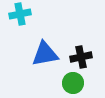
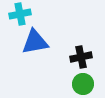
blue triangle: moved 10 px left, 12 px up
green circle: moved 10 px right, 1 px down
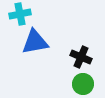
black cross: rotated 35 degrees clockwise
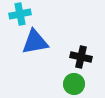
black cross: rotated 10 degrees counterclockwise
green circle: moved 9 px left
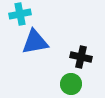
green circle: moved 3 px left
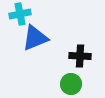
blue triangle: moved 4 px up; rotated 12 degrees counterclockwise
black cross: moved 1 px left, 1 px up; rotated 10 degrees counterclockwise
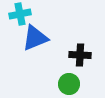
black cross: moved 1 px up
green circle: moved 2 px left
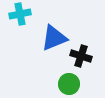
blue triangle: moved 19 px right
black cross: moved 1 px right, 1 px down; rotated 15 degrees clockwise
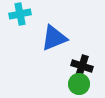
black cross: moved 1 px right, 10 px down
green circle: moved 10 px right
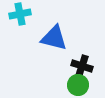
blue triangle: rotated 36 degrees clockwise
green circle: moved 1 px left, 1 px down
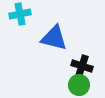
green circle: moved 1 px right
